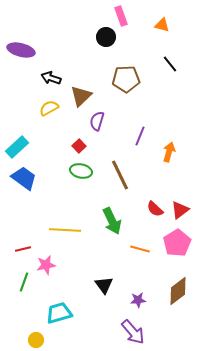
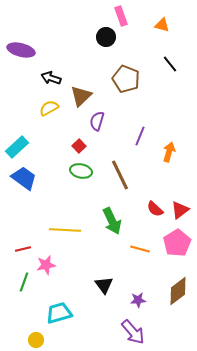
brown pentagon: rotated 24 degrees clockwise
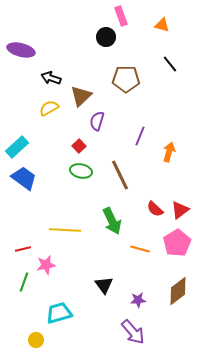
brown pentagon: rotated 20 degrees counterclockwise
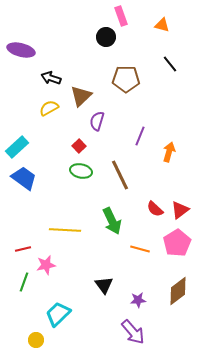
cyan trapezoid: moved 1 px left, 1 px down; rotated 28 degrees counterclockwise
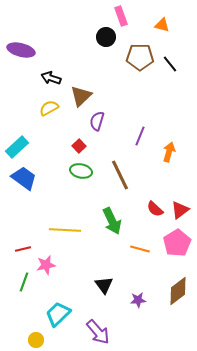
brown pentagon: moved 14 px right, 22 px up
purple arrow: moved 35 px left
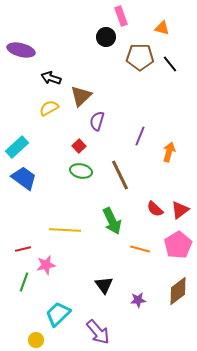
orange triangle: moved 3 px down
pink pentagon: moved 1 px right, 2 px down
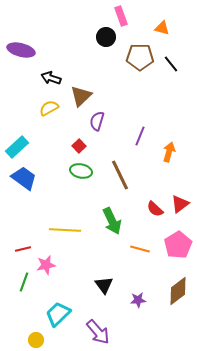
black line: moved 1 px right
red triangle: moved 6 px up
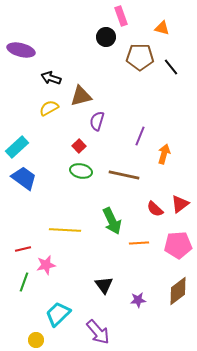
black line: moved 3 px down
brown triangle: rotated 30 degrees clockwise
orange arrow: moved 5 px left, 2 px down
brown line: moved 4 px right; rotated 52 degrees counterclockwise
pink pentagon: rotated 28 degrees clockwise
orange line: moved 1 px left, 6 px up; rotated 18 degrees counterclockwise
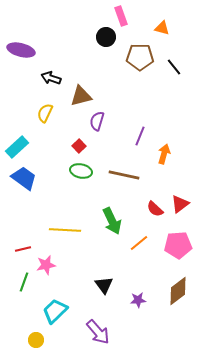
black line: moved 3 px right
yellow semicircle: moved 4 px left, 5 px down; rotated 36 degrees counterclockwise
orange line: rotated 36 degrees counterclockwise
cyan trapezoid: moved 3 px left, 3 px up
